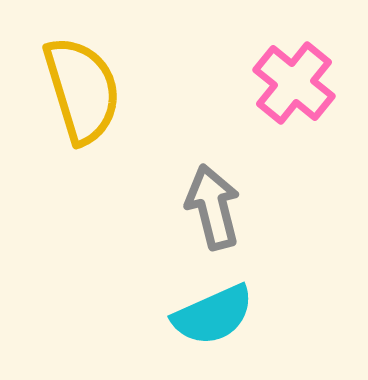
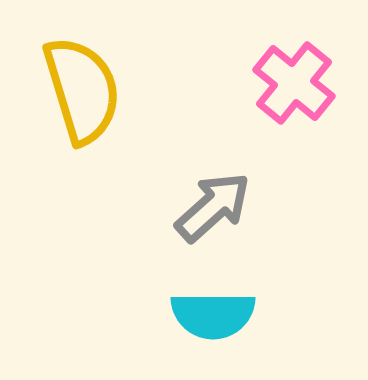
gray arrow: rotated 62 degrees clockwise
cyan semicircle: rotated 24 degrees clockwise
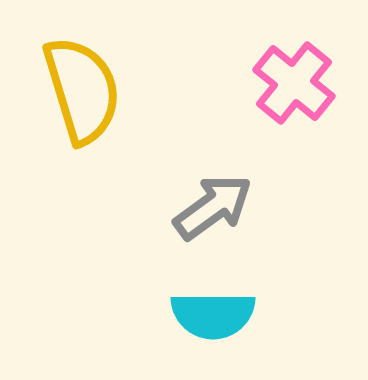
gray arrow: rotated 6 degrees clockwise
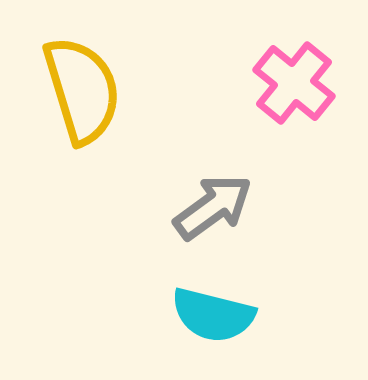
cyan semicircle: rotated 14 degrees clockwise
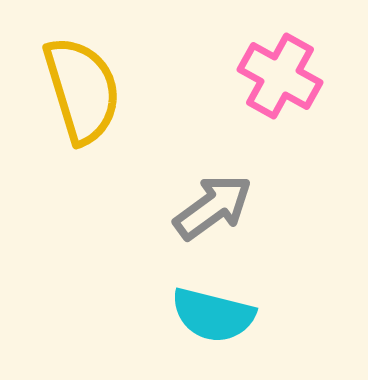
pink cross: moved 14 px left, 7 px up; rotated 10 degrees counterclockwise
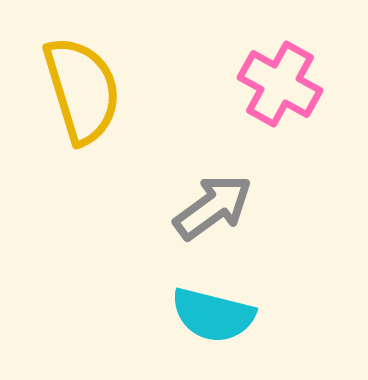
pink cross: moved 8 px down
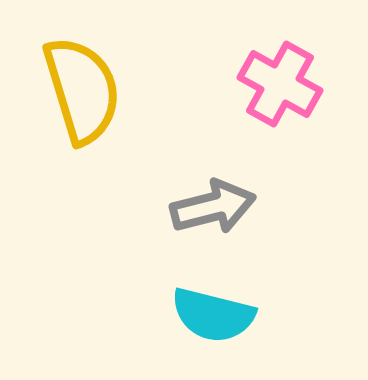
gray arrow: rotated 22 degrees clockwise
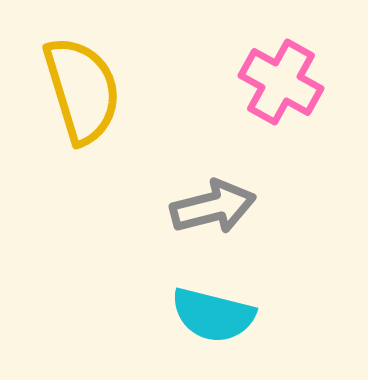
pink cross: moved 1 px right, 2 px up
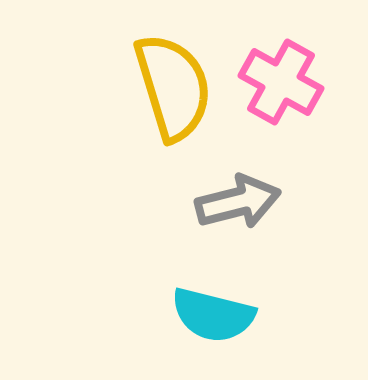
yellow semicircle: moved 91 px right, 3 px up
gray arrow: moved 25 px right, 5 px up
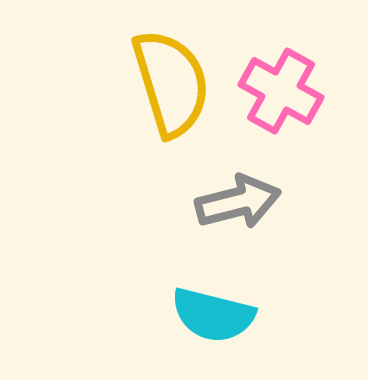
pink cross: moved 9 px down
yellow semicircle: moved 2 px left, 4 px up
